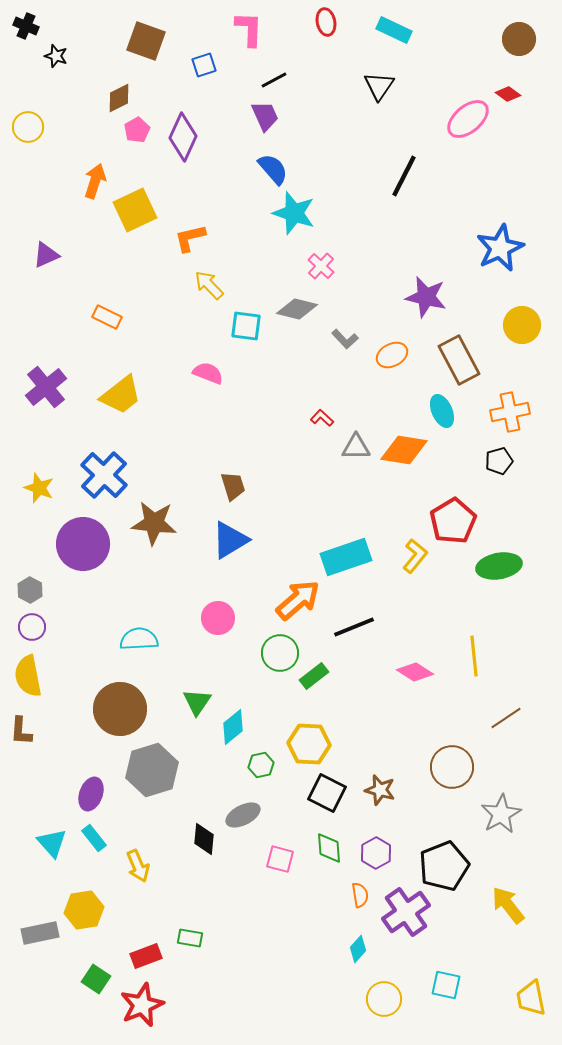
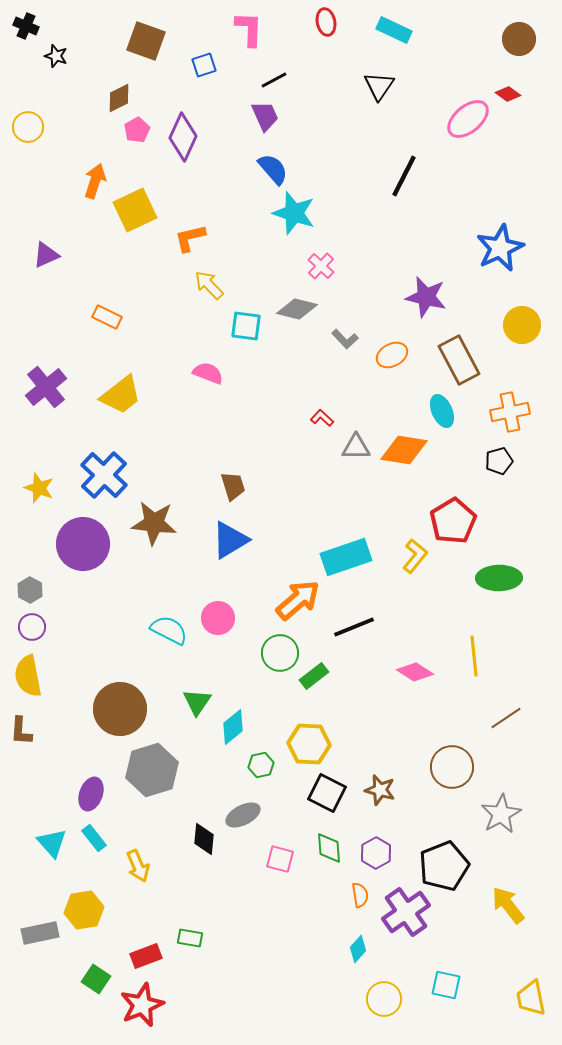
green ellipse at (499, 566): moved 12 px down; rotated 9 degrees clockwise
cyan semicircle at (139, 639): moved 30 px right, 9 px up; rotated 30 degrees clockwise
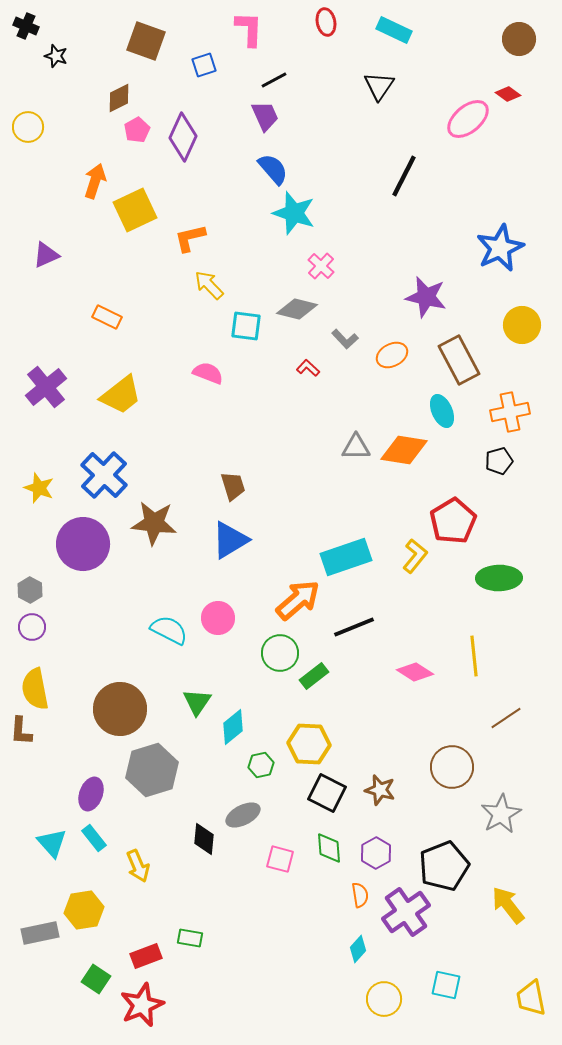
red L-shape at (322, 418): moved 14 px left, 50 px up
yellow semicircle at (28, 676): moved 7 px right, 13 px down
